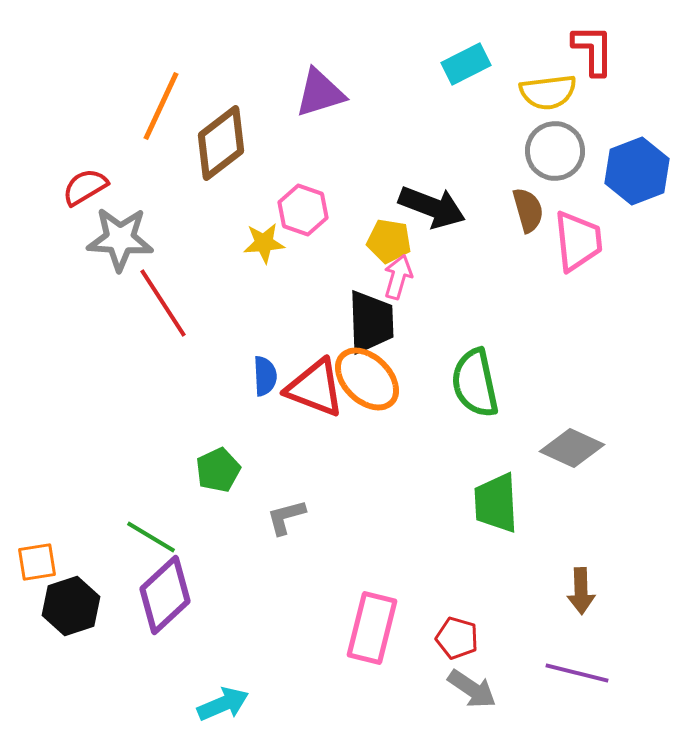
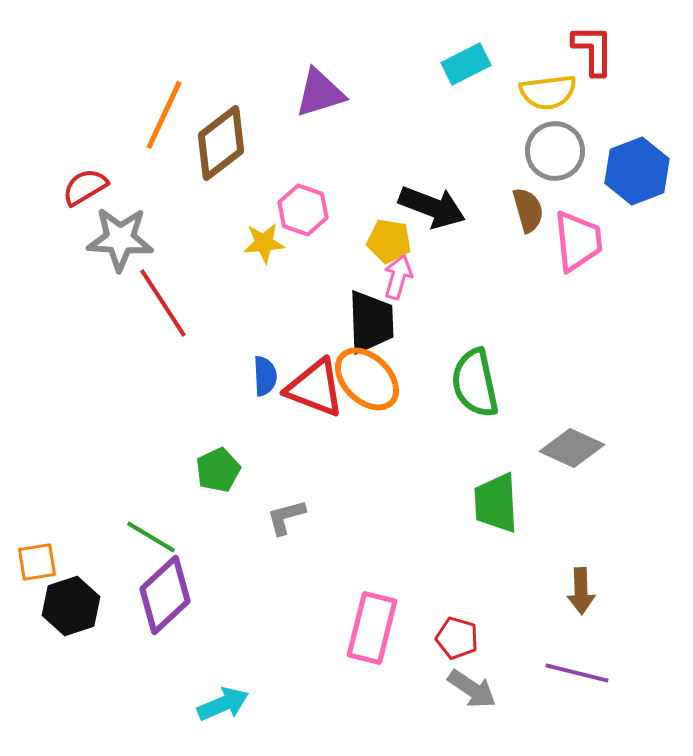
orange line: moved 3 px right, 9 px down
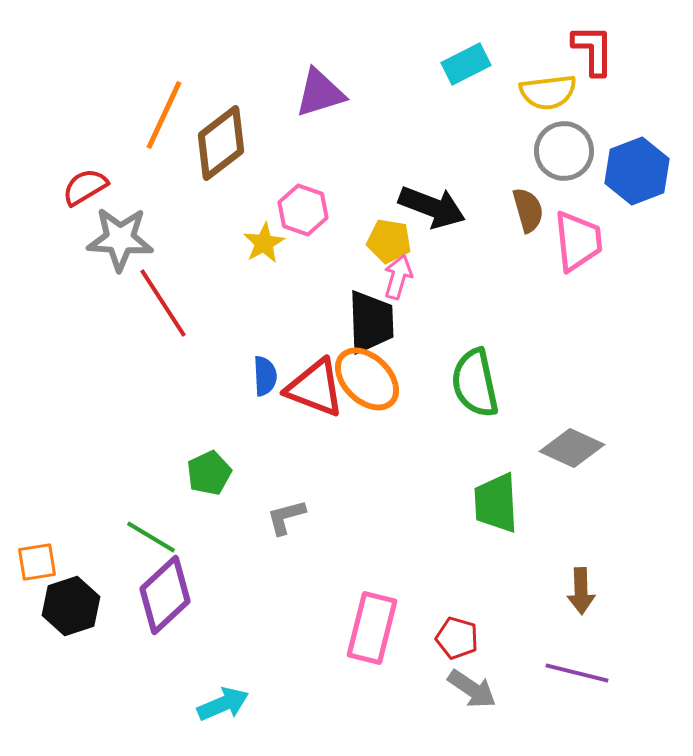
gray circle: moved 9 px right
yellow star: rotated 24 degrees counterclockwise
green pentagon: moved 9 px left, 3 px down
